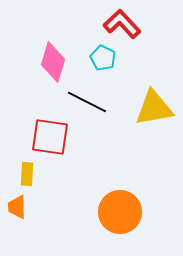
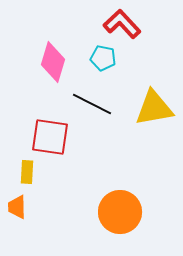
cyan pentagon: rotated 15 degrees counterclockwise
black line: moved 5 px right, 2 px down
yellow rectangle: moved 2 px up
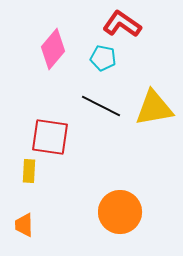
red L-shape: rotated 12 degrees counterclockwise
pink diamond: moved 13 px up; rotated 24 degrees clockwise
black line: moved 9 px right, 2 px down
yellow rectangle: moved 2 px right, 1 px up
orange trapezoid: moved 7 px right, 18 px down
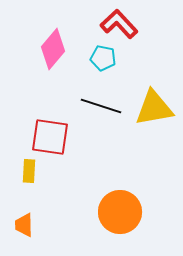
red L-shape: moved 3 px left; rotated 12 degrees clockwise
black line: rotated 9 degrees counterclockwise
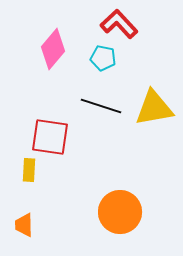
yellow rectangle: moved 1 px up
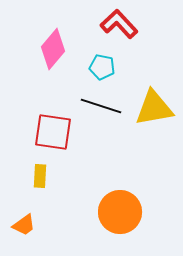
cyan pentagon: moved 1 px left, 9 px down
red square: moved 3 px right, 5 px up
yellow rectangle: moved 11 px right, 6 px down
orange trapezoid: rotated 125 degrees counterclockwise
